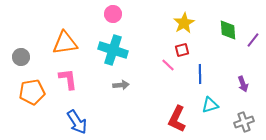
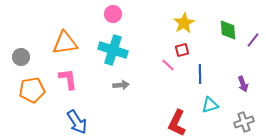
orange pentagon: moved 2 px up
red L-shape: moved 4 px down
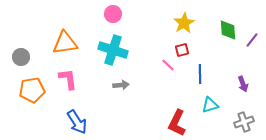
purple line: moved 1 px left
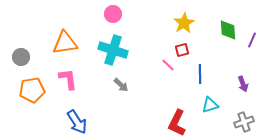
purple line: rotated 14 degrees counterclockwise
gray arrow: rotated 49 degrees clockwise
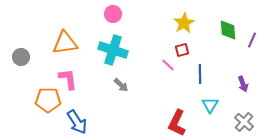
orange pentagon: moved 16 px right, 10 px down; rotated 10 degrees clockwise
cyan triangle: rotated 42 degrees counterclockwise
gray cross: rotated 30 degrees counterclockwise
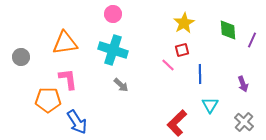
red L-shape: rotated 20 degrees clockwise
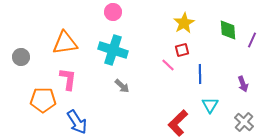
pink circle: moved 2 px up
pink L-shape: rotated 15 degrees clockwise
gray arrow: moved 1 px right, 1 px down
orange pentagon: moved 5 px left
red L-shape: moved 1 px right
